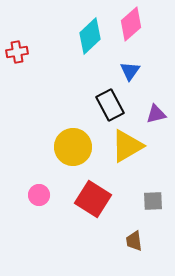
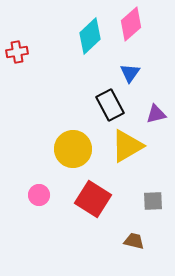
blue triangle: moved 2 px down
yellow circle: moved 2 px down
brown trapezoid: rotated 110 degrees clockwise
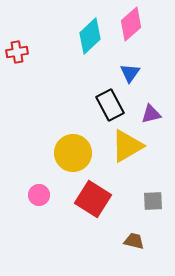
purple triangle: moved 5 px left
yellow circle: moved 4 px down
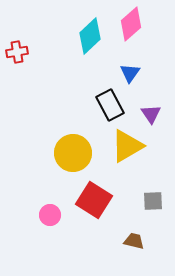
purple triangle: rotated 50 degrees counterclockwise
pink circle: moved 11 px right, 20 px down
red square: moved 1 px right, 1 px down
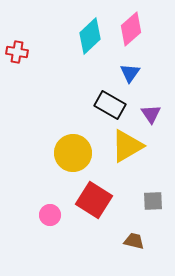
pink diamond: moved 5 px down
red cross: rotated 20 degrees clockwise
black rectangle: rotated 32 degrees counterclockwise
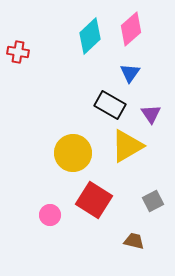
red cross: moved 1 px right
gray square: rotated 25 degrees counterclockwise
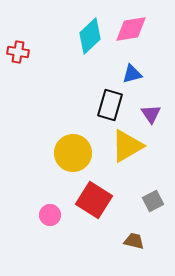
pink diamond: rotated 32 degrees clockwise
blue triangle: moved 2 px right, 1 px down; rotated 40 degrees clockwise
black rectangle: rotated 76 degrees clockwise
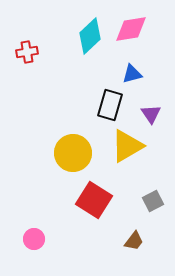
red cross: moved 9 px right; rotated 20 degrees counterclockwise
pink circle: moved 16 px left, 24 px down
brown trapezoid: rotated 115 degrees clockwise
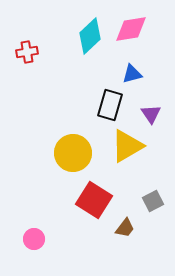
brown trapezoid: moved 9 px left, 13 px up
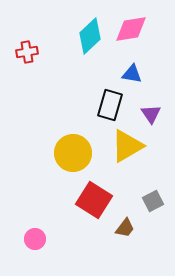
blue triangle: rotated 25 degrees clockwise
pink circle: moved 1 px right
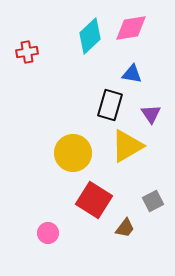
pink diamond: moved 1 px up
pink circle: moved 13 px right, 6 px up
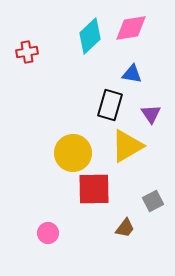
red square: moved 11 px up; rotated 33 degrees counterclockwise
